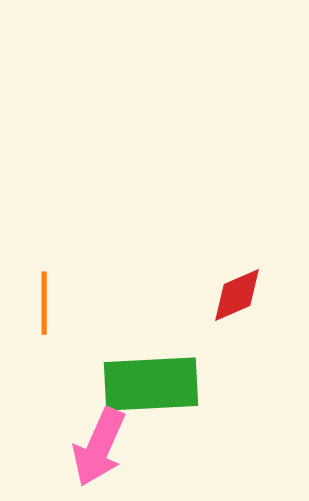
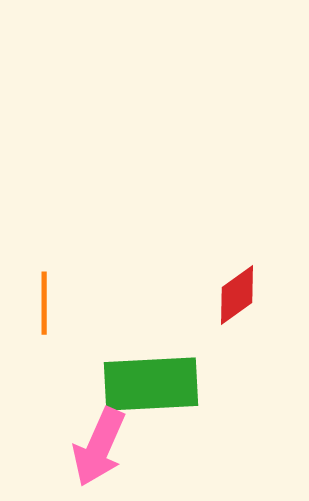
red diamond: rotated 12 degrees counterclockwise
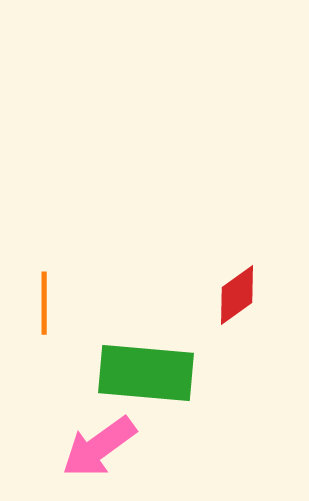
green rectangle: moved 5 px left, 11 px up; rotated 8 degrees clockwise
pink arrow: rotated 30 degrees clockwise
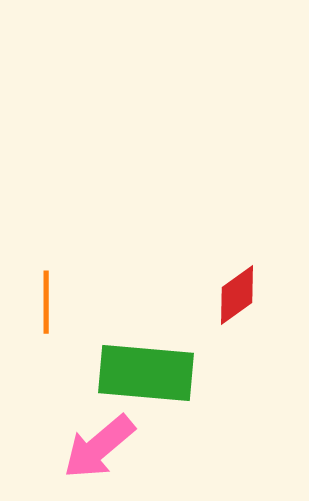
orange line: moved 2 px right, 1 px up
pink arrow: rotated 4 degrees counterclockwise
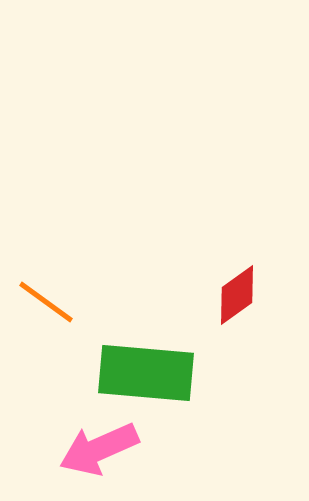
orange line: rotated 54 degrees counterclockwise
pink arrow: moved 2 px down; rotated 16 degrees clockwise
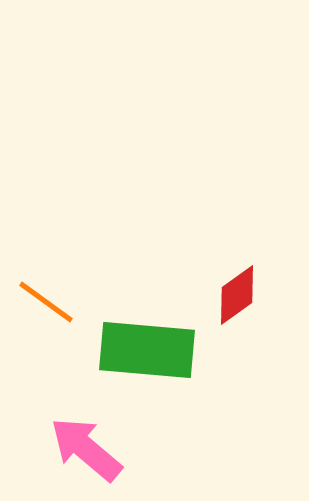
green rectangle: moved 1 px right, 23 px up
pink arrow: moved 13 px left; rotated 64 degrees clockwise
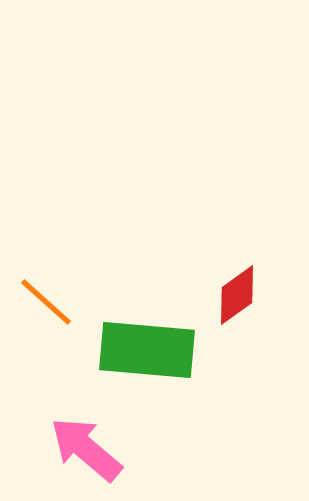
orange line: rotated 6 degrees clockwise
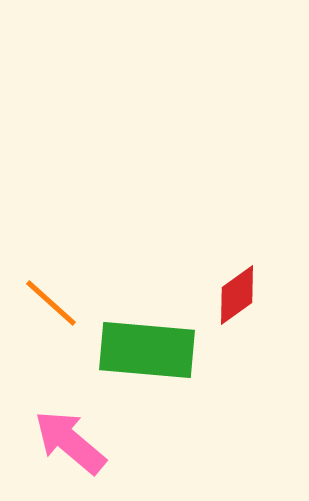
orange line: moved 5 px right, 1 px down
pink arrow: moved 16 px left, 7 px up
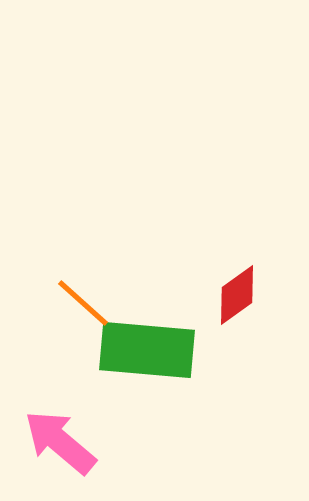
orange line: moved 32 px right
pink arrow: moved 10 px left
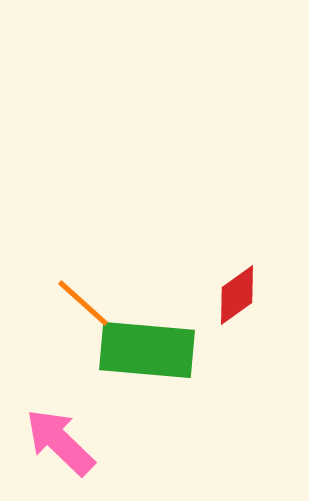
pink arrow: rotated 4 degrees clockwise
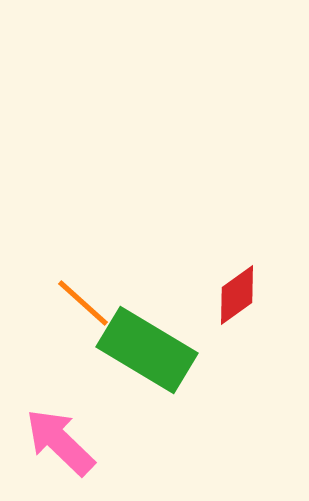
green rectangle: rotated 26 degrees clockwise
